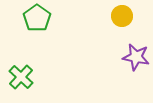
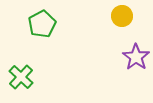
green pentagon: moved 5 px right, 6 px down; rotated 8 degrees clockwise
purple star: rotated 24 degrees clockwise
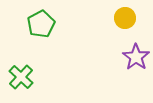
yellow circle: moved 3 px right, 2 px down
green pentagon: moved 1 px left
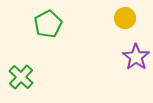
green pentagon: moved 7 px right
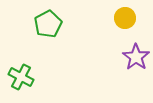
green cross: rotated 15 degrees counterclockwise
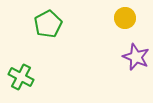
purple star: rotated 12 degrees counterclockwise
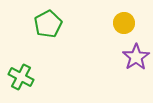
yellow circle: moved 1 px left, 5 px down
purple star: rotated 16 degrees clockwise
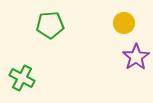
green pentagon: moved 2 px right, 1 px down; rotated 24 degrees clockwise
green cross: moved 1 px right, 1 px down
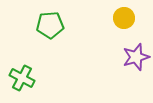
yellow circle: moved 5 px up
purple star: rotated 16 degrees clockwise
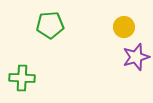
yellow circle: moved 9 px down
green cross: rotated 25 degrees counterclockwise
